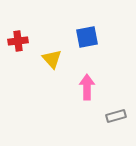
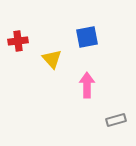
pink arrow: moved 2 px up
gray rectangle: moved 4 px down
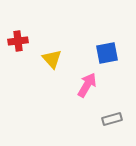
blue square: moved 20 px right, 16 px down
pink arrow: rotated 30 degrees clockwise
gray rectangle: moved 4 px left, 1 px up
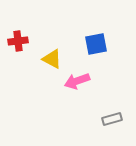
blue square: moved 11 px left, 9 px up
yellow triangle: rotated 20 degrees counterclockwise
pink arrow: moved 10 px left, 4 px up; rotated 140 degrees counterclockwise
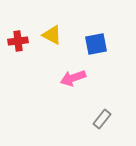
yellow triangle: moved 24 px up
pink arrow: moved 4 px left, 3 px up
gray rectangle: moved 10 px left; rotated 36 degrees counterclockwise
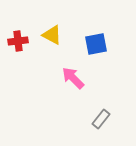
pink arrow: rotated 65 degrees clockwise
gray rectangle: moved 1 px left
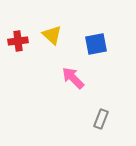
yellow triangle: rotated 15 degrees clockwise
gray rectangle: rotated 18 degrees counterclockwise
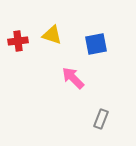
yellow triangle: rotated 25 degrees counterclockwise
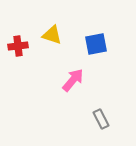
red cross: moved 5 px down
pink arrow: moved 2 px down; rotated 85 degrees clockwise
gray rectangle: rotated 48 degrees counterclockwise
